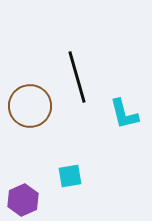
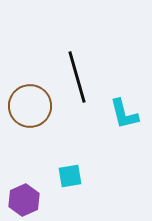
purple hexagon: moved 1 px right
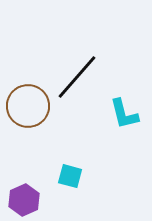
black line: rotated 57 degrees clockwise
brown circle: moved 2 px left
cyan square: rotated 25 degrees clockwise
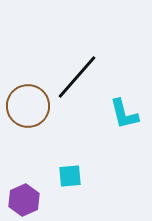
cyan square: rotated 20 degrees counterclockwise
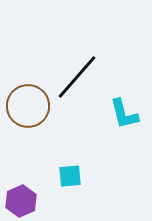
purple hexagon: moved 3 px left, 1 px down
